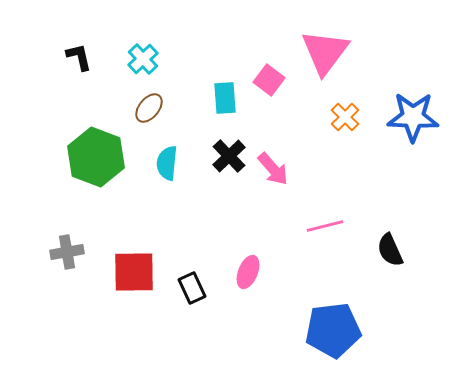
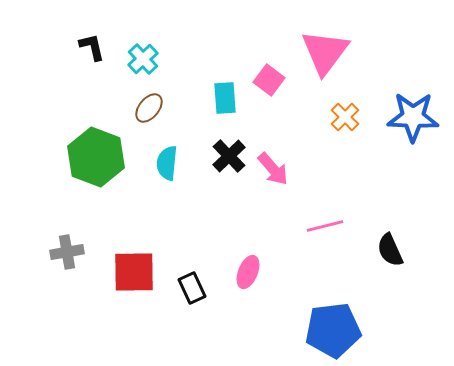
black L-shape: moved 13 px right, 10 px up
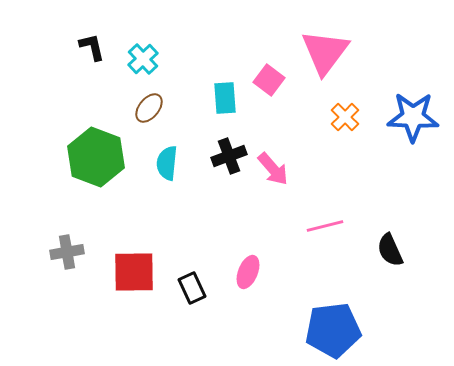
black cross: rotated 24 degrees clockwise
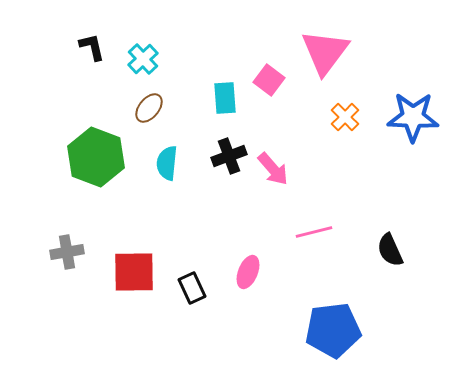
pink line: moved 11 px left, 6 px down
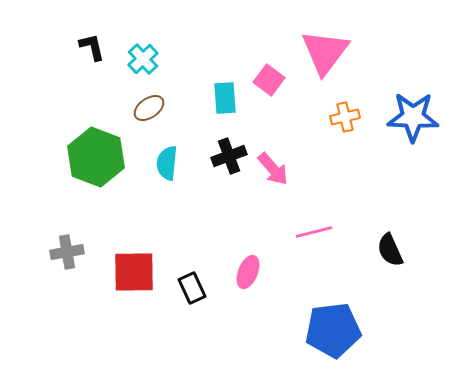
brown ellipse: rotated 16 degrees clockwise
orange cross: rotated 32 degrees clockwise
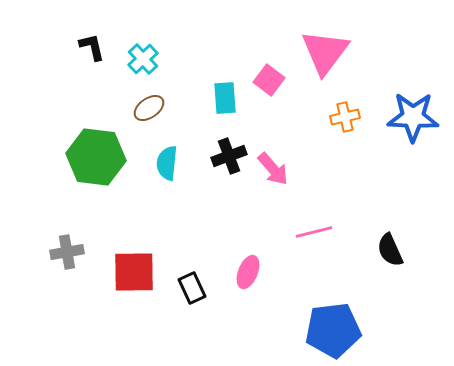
green hexagon: rotated 14 degrees counterclockwise
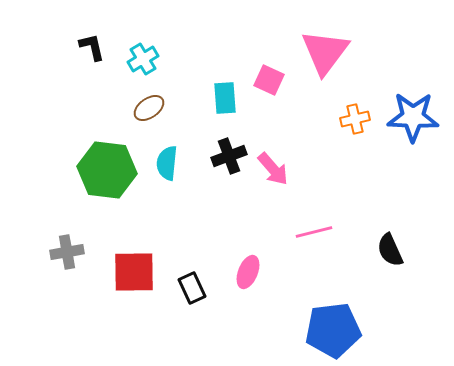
cyan cross: rotated 12 degrees clockwise
pink square: rotated 12 degrees counterclockwise
orange cross: moved 10 px right, 2 px down
green hexagon: moved 11 px right, 13 px down
